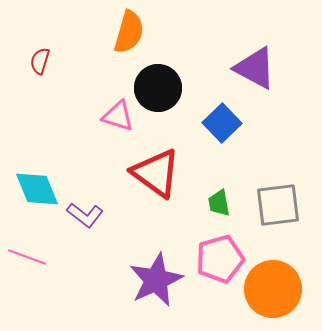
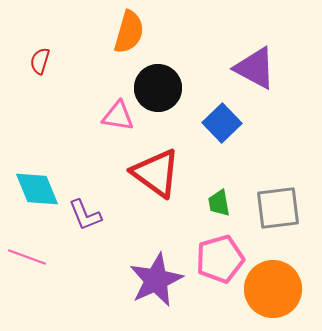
pink triangle: rotated 8 degrees counterclockwise
gray square: moved 3 px down
purple L-shape: rotated 30 degrees clockwise
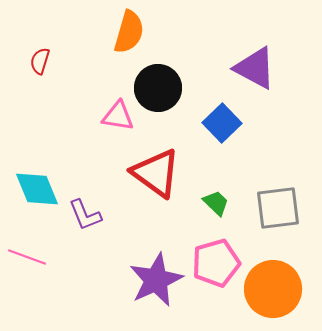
green trapezoid: moved 3 px left; rotated 144 degrees clockwise
pink pentagon: moved 4 px left, 4 px down
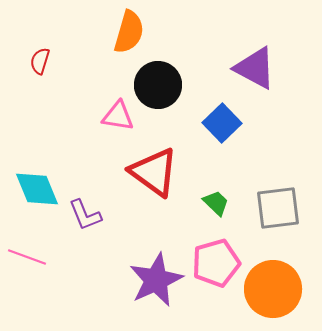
black circle: moved 3 px up
red triangle: moved 2 px left, 1 px up
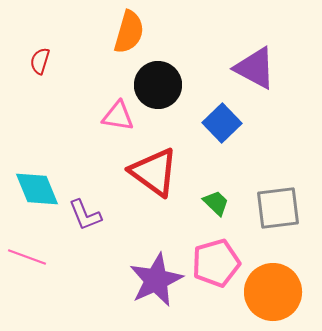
orange circle: moved 3 px down
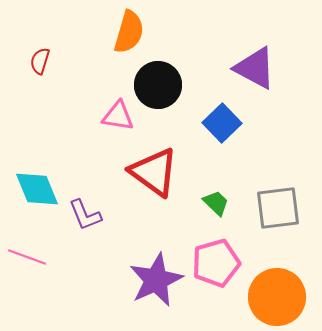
orange circle: moved 4 px right, 5 px down
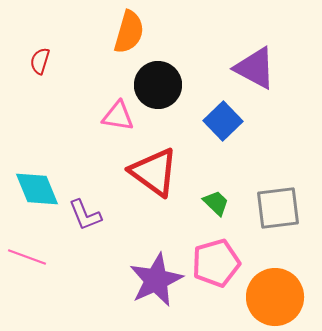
blue square: moved 1 px right, 2 px up
orange circle: moved 2 px left
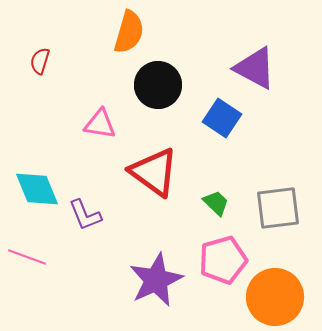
pink triangle: moved 18 px left, 8 px down
blue square: moved 1 px left, 3 px up; rotated 12 degrees counterclockwise
pink pentagon: moved 7 px right, 3 px up
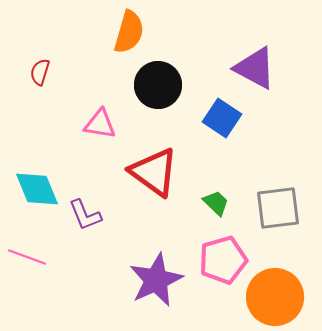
red semicircle: moved 11 px down
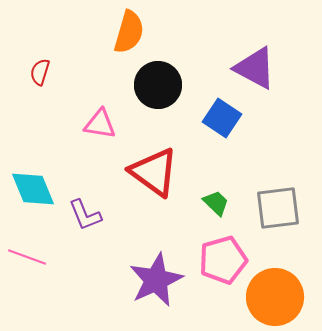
cyan diamond: moved 4 px left
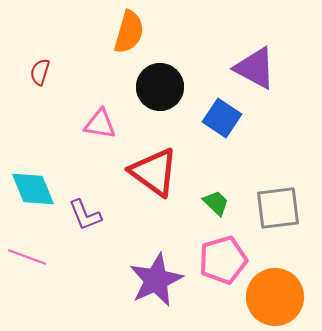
black circle: moved 2 px right, 2 px down
